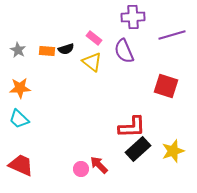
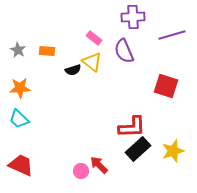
black semicircle: moved 7 px right, 21 px down
pink circle: moved 2 px down
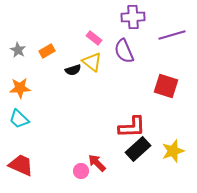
orange rectangle: rotated 35 degrees counterclockwise
red arrow: moved 2 px left, 2 px up
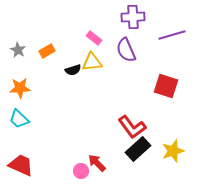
purple semicircle: moved 2 px right, 1 px up
yellow triangle: rotated 45 degrees counterclockwise
red L-shape: rotated 56 degrees clockwise
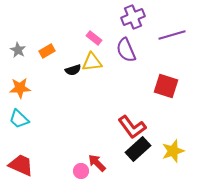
purple cross: rotated 20 degrees counterclockwise
